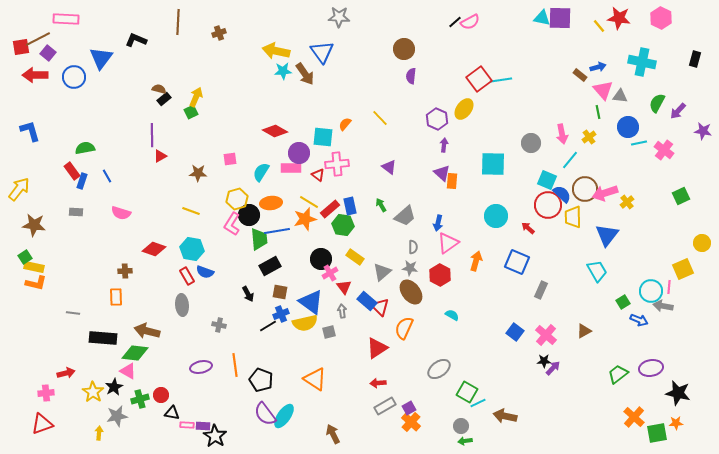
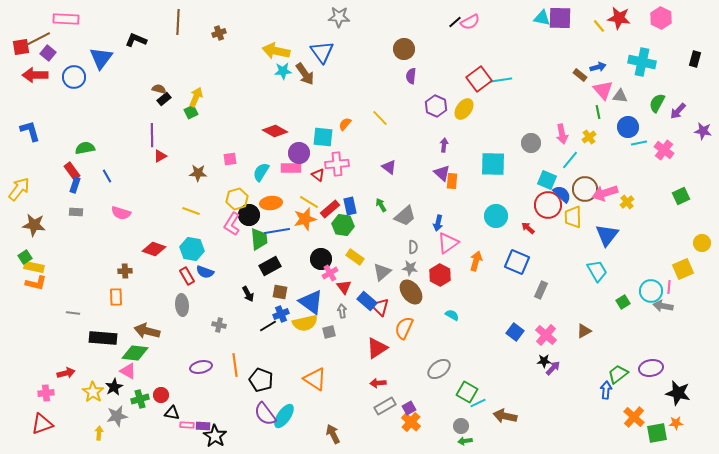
purple hexagon at (437, 119): moved 1 px left, 13 px up
blue rectangle at (82, 181): moved 7 px left, 4 px down
blue arrow at (639, 320): moved 33 px left, 70 px down; rotated 108 degrees counterclockwise
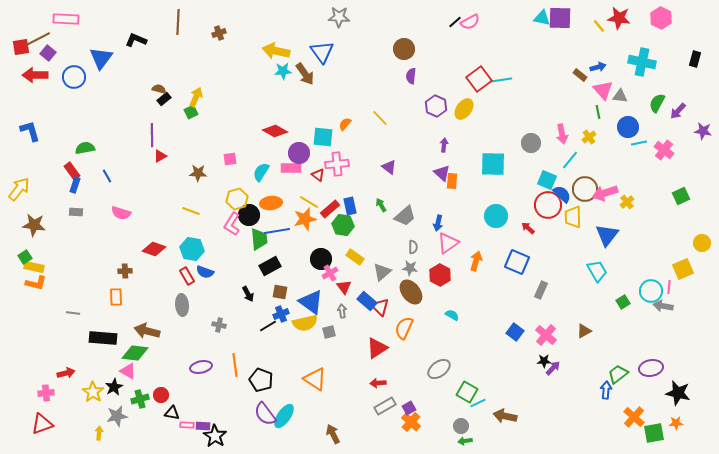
green square at (657, 433): moved 3 px left
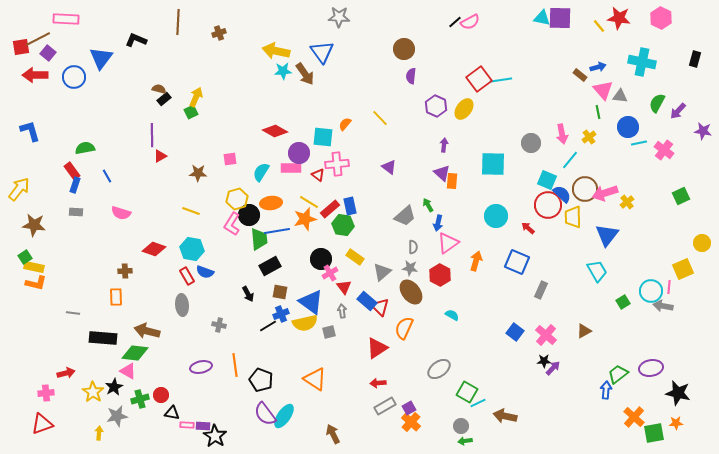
green arrow at (381, 205): moved 47 px right
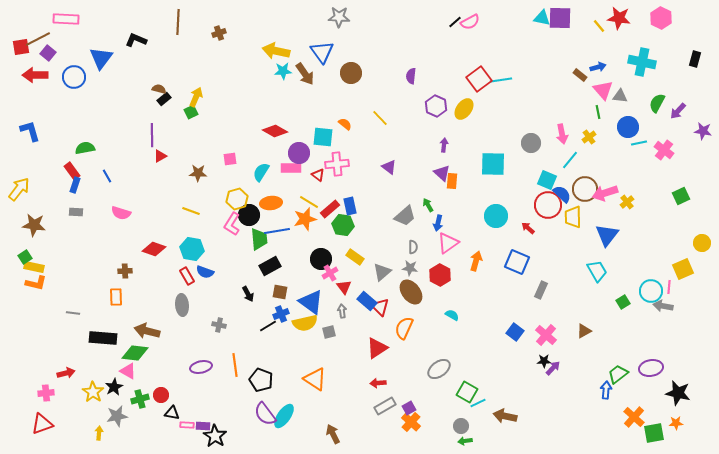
brown circle at (404, 49): moved 53 px left, 24 px down
orange semicircle at (345, 124): rotated 88 degrees clockwise
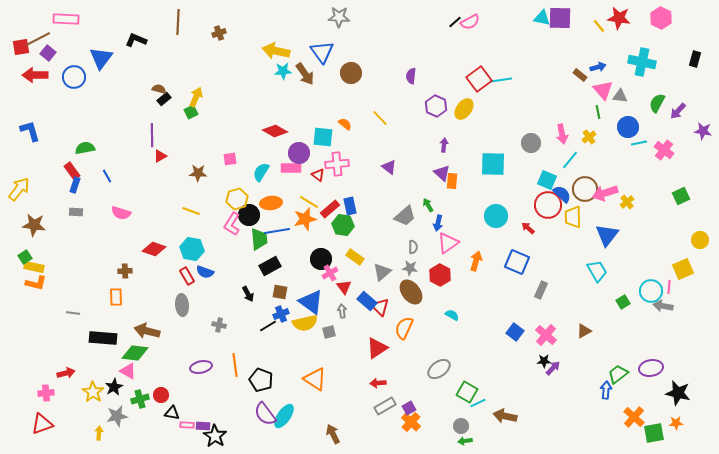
yellow circle at (702, 243): moved 2 px left, 3 px up
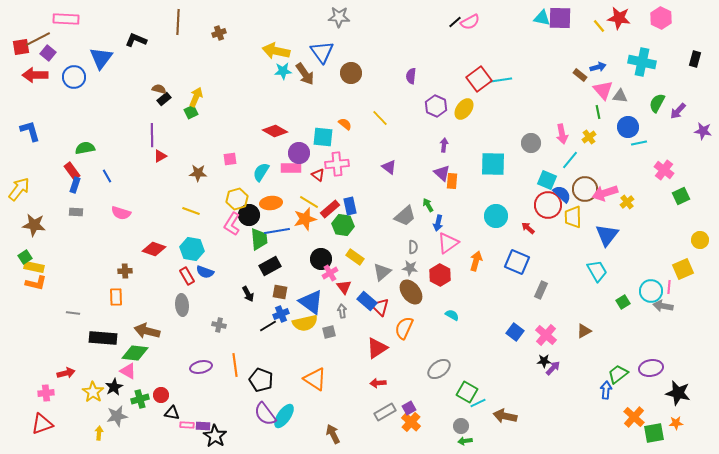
pink cross at (664, 150): moved 20 px down
gray rectangle at (385, 406): moved 6 px down
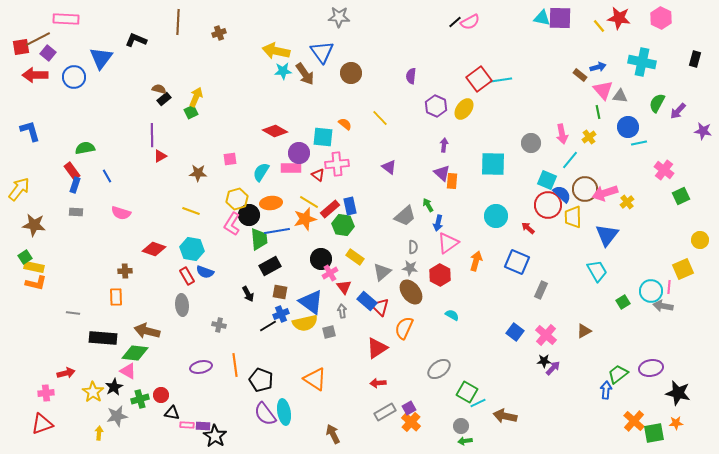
cyan ellipse at (284, 416): moved 4 px up; rotated 45 degrees counterclockwise
orange cross at (634, 417): moved 4 px down
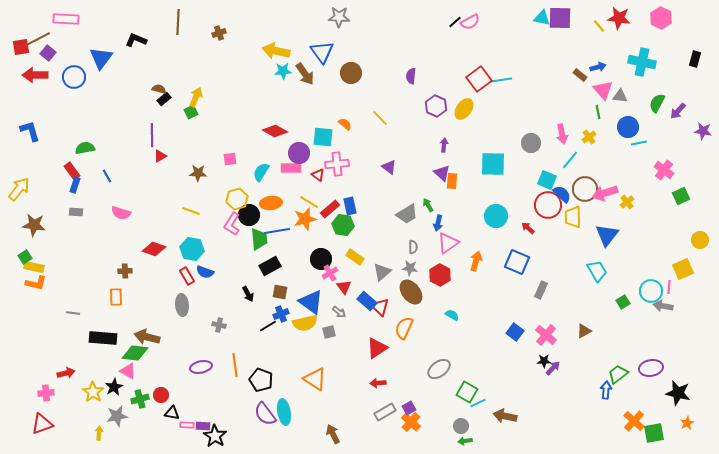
gray trapezoid at (405, 216): moved 2 px right, 2 px up; rotated 10 degrees clockwise
gray arrow at (342, 311): moved 3 px left, 1 px down; rotated 136 degrees clockwise
brown arrow at (147, 331): moved 6 px down
orange star at (676, 423): moved 11 px right; rotated 24 degrees counterclockwise
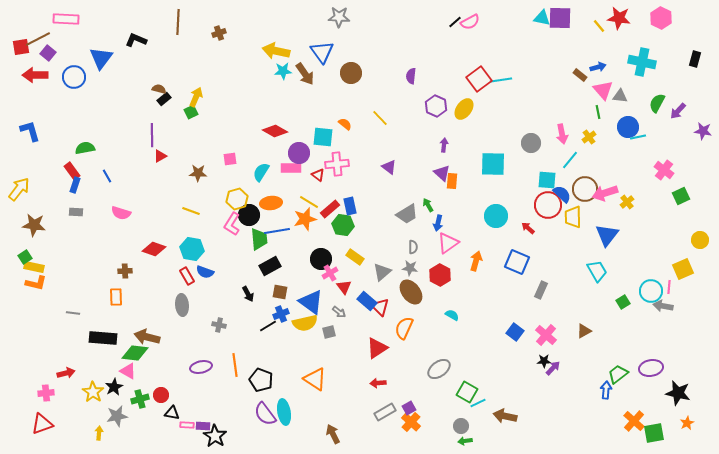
cyan line at (639, 143): moved 1 px left, 6 px up
cyan square at (547, 180): rotated 18 degrees counterclockwise
